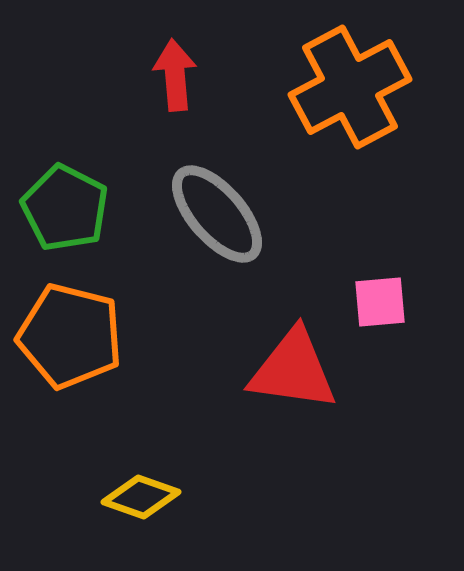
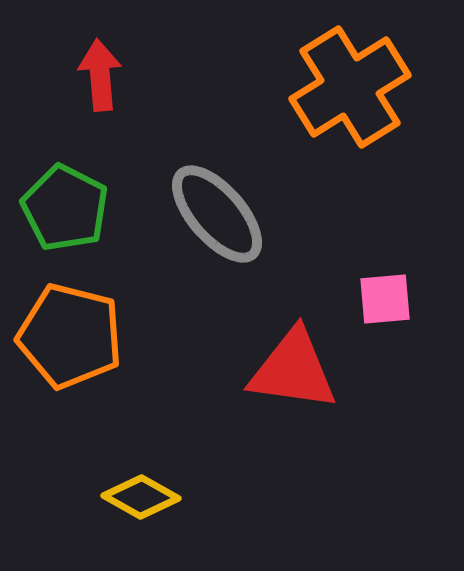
red arrow: moved 75 px left
orange cross: rotated 4 degrees counterclockwise
pink square: moved 5 px right, 3 px up
yellow diamond: rotated 10 degrees clockwise
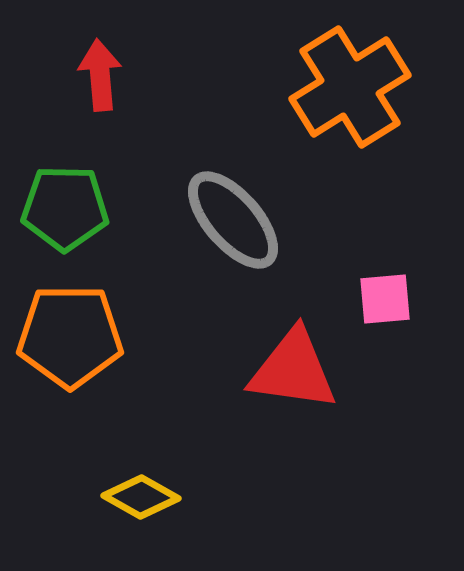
green pentagon: rotated 26 degrees counterclockwise
gray ellipse: moved 16 px right, 6 px down
orange pentagon: rotated 14 degrees counterclockwise
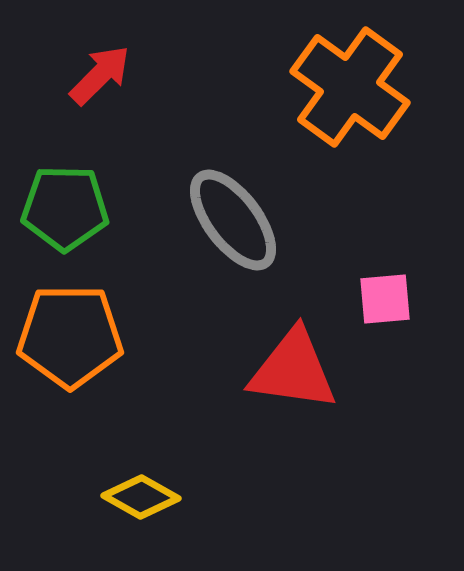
red arrow: rotated 50 degrees clockwise
orange cross: rotated 22 degrees counterclockwise
gray ellipse: rotated 4 degrees clockwise
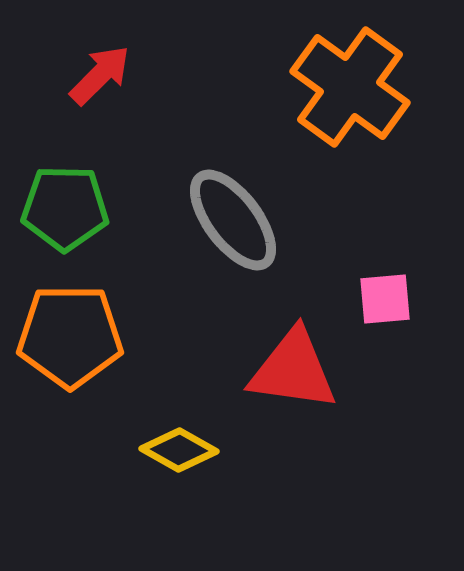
yellow diamond: moved 38 px right, 47 px up
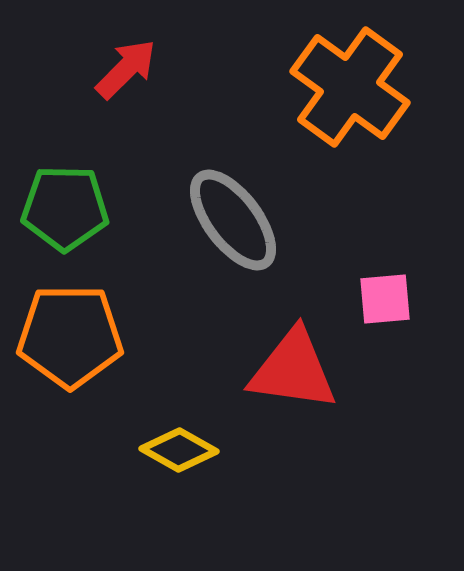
red arrow: moved 26 px right, 6 px up
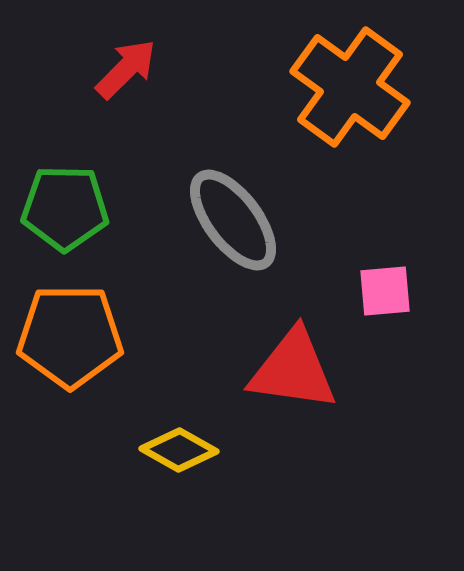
pink square: moved 8 px up
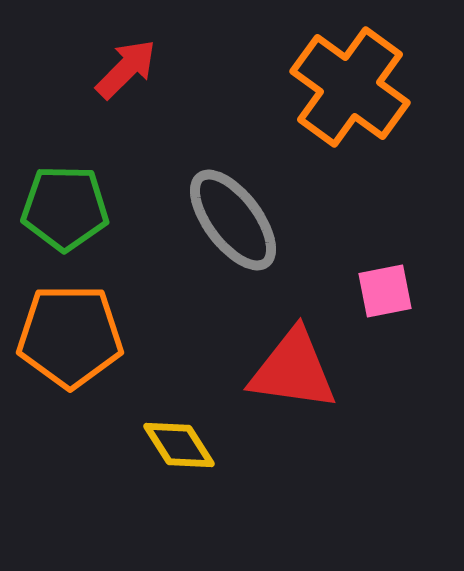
pink square: rotated 6 degrees counterclockwise
yellow diamond: moved 5 px up; rotated 28 degrees clockwise
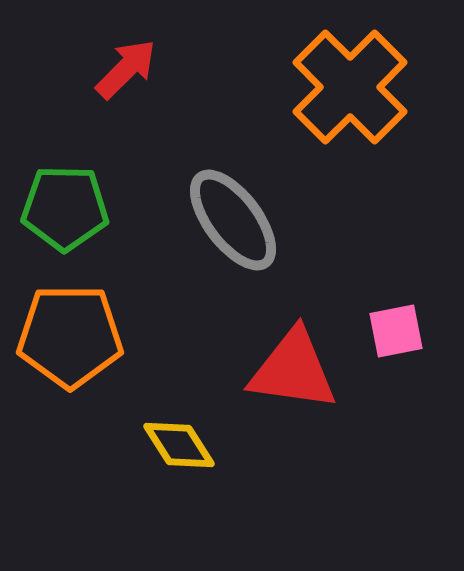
orange cross: rotated 9 degrees clockwise
pink square: moved 11 px right, 40 px down
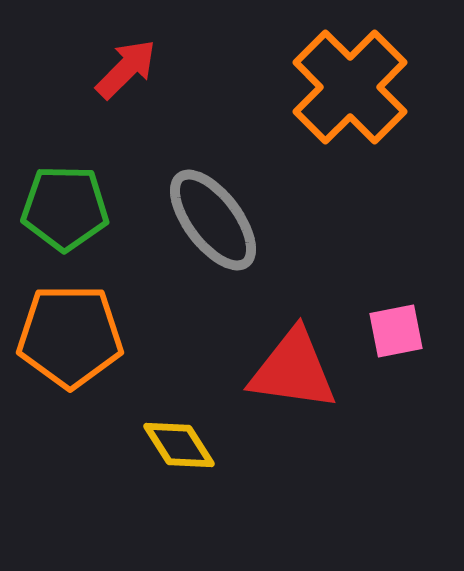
gray ellipse: moved 20 px left
